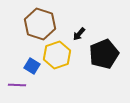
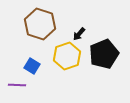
yellow hexagon: moved 10 px right, 1 px down
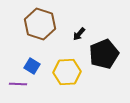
yellow hexagon: moved 16 px down; rotated 16 degrees clockwise
purple line: moved 1 px right, 1 px up
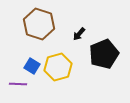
brown hexagon: moved 1 px left
yellow hexagon: moved 9 px left, 5 px up; rotated 12 degrees counterclockwise
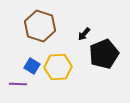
brown hexagon: moved 1 px right, 2 px down
black arrow: moved 5 px right
yellow hexagon: rotated 12 degrees clockwise
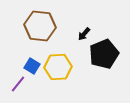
brown hexagon: rotated 12 degrees counterclockwise
purple line: rotated 54 degrees counterclockwise
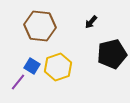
black arrow: moved 7 px right, 12 px up
black pentagon: moved 8 px right; rotated 8 degrees clockwise
yellow hexagon: rotated 16 degrees counterclockwise
purple line: moved 2 px up
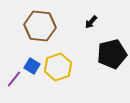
purple line: moved 4 px left, 3 px up
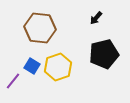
black arrow: moved 5 px right, 4 px up
brown hexagon: moved 2 px down
black pentagon: moved 8 px left
purple line: moved 1 px left, 2 px down
